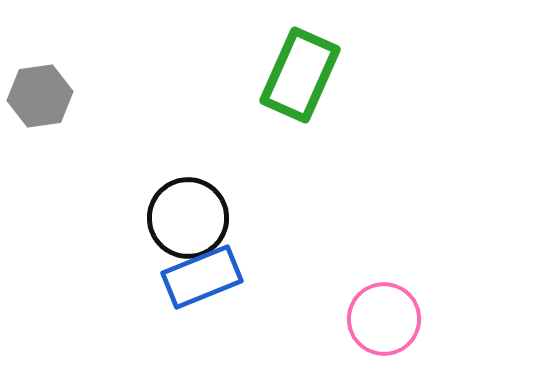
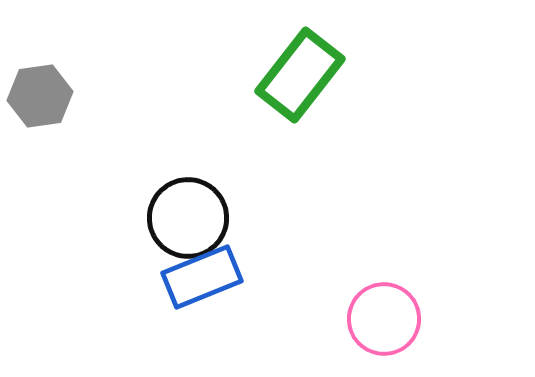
green rectangle: rotated 14 degrees clockwise
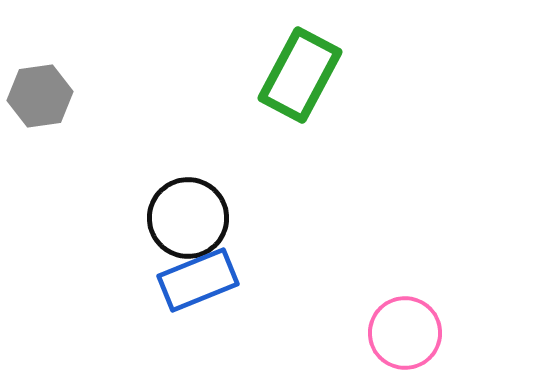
green rectangle: rotated 10 degrees counterclockwise
blue rectangle: moved 4 px left, 3 px down
pink circle: moved 21 px right, 14 px down
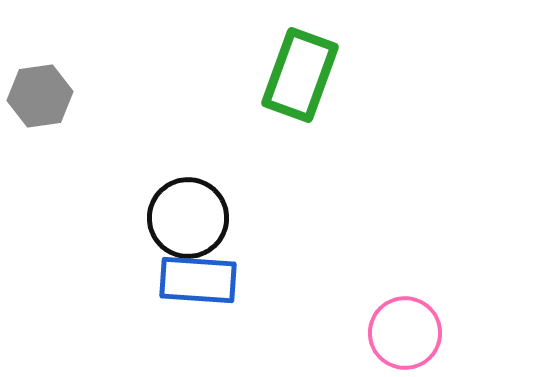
green rectangle: rotated 8 degrees counterclockwise
blue rectangle: rotated 26 degrees clockwise
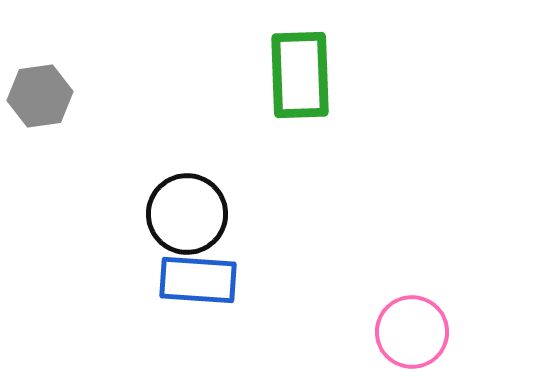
green rectangle: rotated 22 degrees counterclockwise
black circle: moved 1 px left, 4 px up
pink circle: moved 7 px right, 1 px up
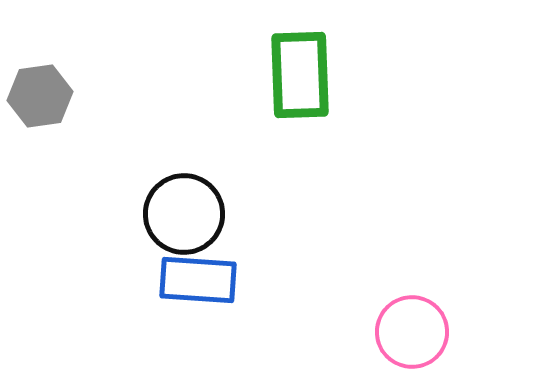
black circle: moved 3 px left
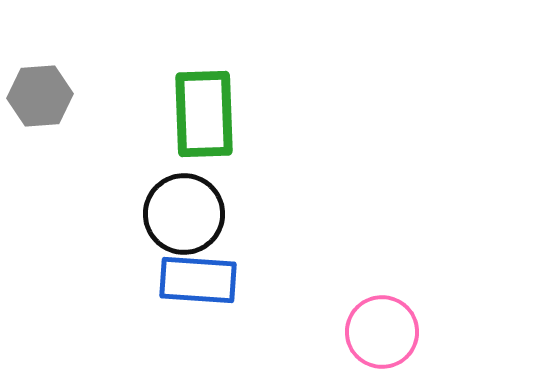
green rectangle: moved 96 px left, 39 px down
gray hexagon: rotated 4 degrees clockwise
pink circle: moved 30 px left
